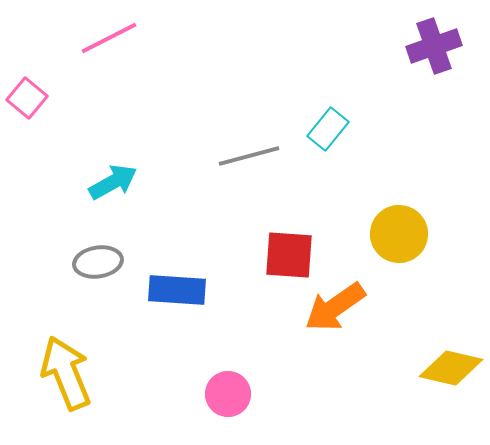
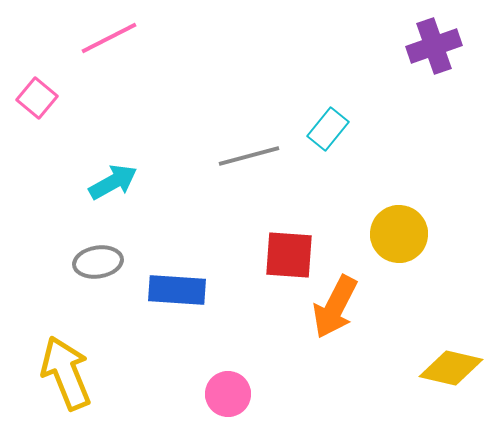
pink square: moved 10 px right
orange arrow: rotated 28 degrees counterclockwise
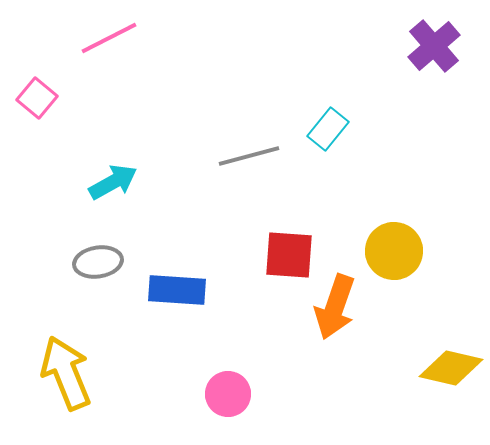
purple cross: rotated 22 degrees counterclockwise
yellow circle: moved 5 px left, 17 px down
orange arrow: rotated 8 degrees counterclockwise
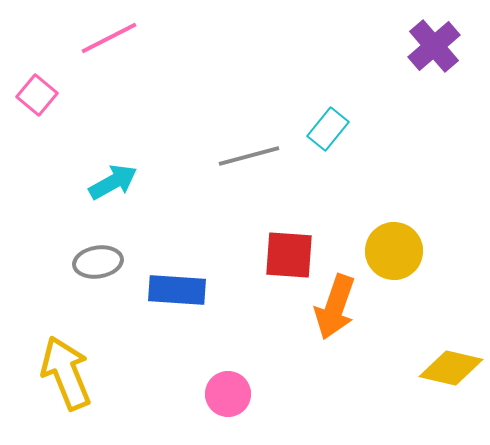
pink square: moved 3 px up
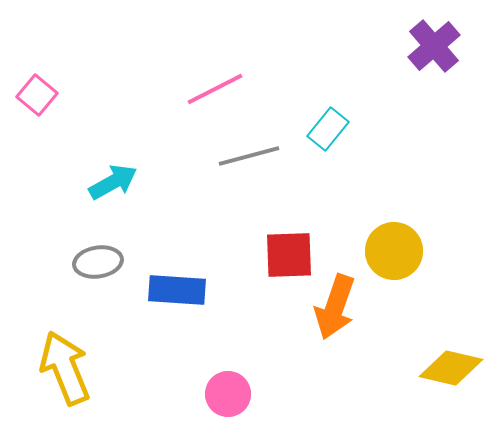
pink line: moved 106 px right, 51 px down
red square: rotated 6 degrees counterclockwise
yellow arrow: moved 1 px left, 5 px up
